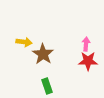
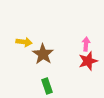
red star: rotated 18 degrees counterclockwise
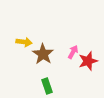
pink arrow: moved 13 px left, 8 px down; rotated 24 degrees clockwise
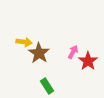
brown star: moved 4 px left, 1 px up
red star: rotated 18 degrees counterclockwise
green rectangle: rotated 14 degrees counterclockwise
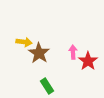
pink arrow: rotated 32 degrees counterclockwise
